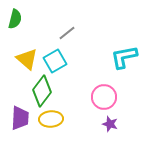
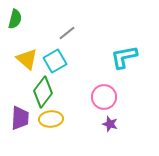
green diamond: moved 1 px right, 1 px down
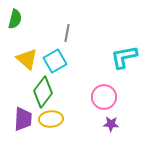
gray line: rotated 42 degrees counterclockwise
purple trapezoid: moved 3 px right, 1 px down
purple star: moved 1 px right; rotated 14 degrees counterclockwise
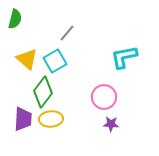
gray line: rotated 30 degrees clockwise
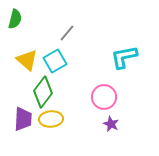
yellow triangle: moved 1 px down
purple star: rotated 21 degrees clockwise
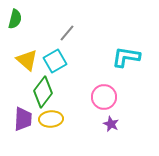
cyan L-shape: moved 2 px right; rotated 20 degrees clockwise
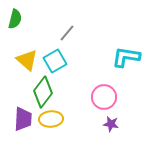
purple star: rotated 14 degrees counterclockwise
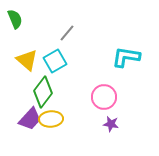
green semicircle: rotated 36 degrees counterclockwise
purple trapezoid: moved 7 px right; rotated 40 degrees clockwise
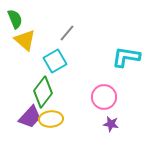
yellow triangle: moved 2 px left, 20 px up
purple trapezoid: moved 2 px up
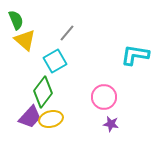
green semicircle: moved 1 px right, 1 px down
cyan L-shape: moved 9 px right, 2 px up
yellow ellipse: rotated 10 degrees counterclockwise
